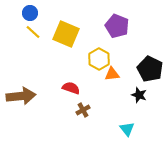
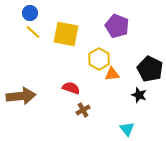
yellow square: rotated 12 degrees counterclockwise
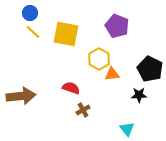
black star: rotated 21 degrees counterclockwise
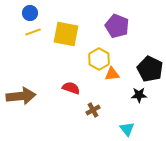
yellow line: rotated 63 degrees counterclockwise
brown cross: moved 10 px right
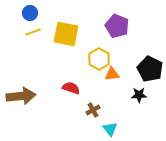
cyan triangle: moved 17 px left
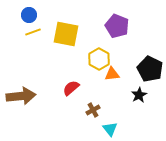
blue circle: moved 1 px left, 2 px down
red semicircle: rotated 60 degrees counterclockwise
black star: rotated 28 degrees counterclockwise
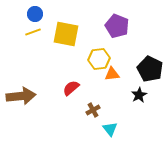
blue circle: moved 6 px right, 1 px up
yellow hexagon: rotated 25 degrees clockwise
